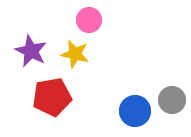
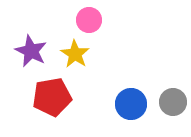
yellow star: rotated 20 degrees clockwise
gray circle: moved 1 px right, 2 px down
blue circle: moved 4 px left, 7 px up
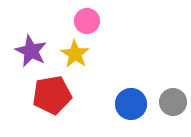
pink circle: moved 2 px left, 1 px down
red pentagon: moved 2 px up
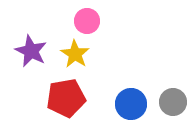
red pentagon: moved 14 px right, 3 px down
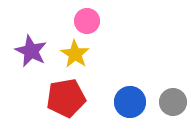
blue circle: moved 1 px left, 2 px up
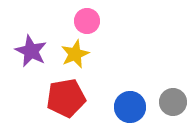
yellow star: rotated 16 degrees clockwise
blue circle: moved 5 px down
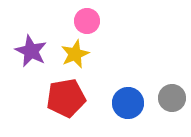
gray circle: moved 1 px left, 4 px up
blue circle: moved 2 px left, 4 px up
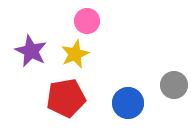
gray circle: moved 2 px right, 13 px up
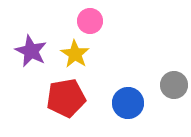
pink circle: moved 3 px right
yellow star: rotated 16 degrees counterclockwise
